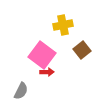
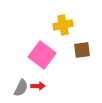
brown square: rotated 30 degrees clockwise
red arrow: moved 9 px left, 14 px down
gray semicircle: moved 3 px up
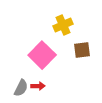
yellow cross: rotated 12 degrees counterclockwise
pink square: rotated 8 degrees clockwise
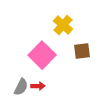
yellow cross: rotated 24 degrees counterclockwise
brown square: moved 1 px down
gray semicircle: moved 1 px up
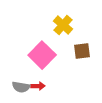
gray semicircle: rotated 72 degrees clockwise
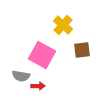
brown square: moved 1 px up
pink square: rotated 16 degrees counterclockwise
gray semicircle: moved 11 px up
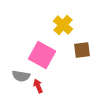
red arrow: rotated 112 degrees counterclockwise
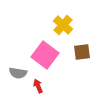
brown square: moved 2 px down
pink square: moved 3 px right; rotated 8 degrees clockwise
gray semicircle: moved 3 px left, 3 px up
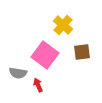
red arrow: moved 1 px up
